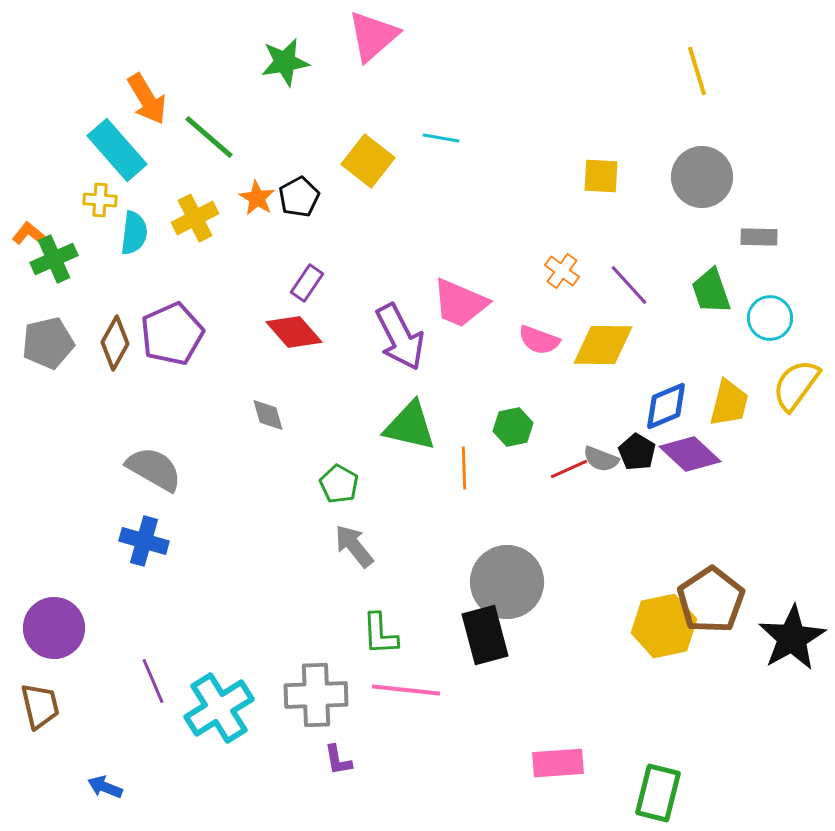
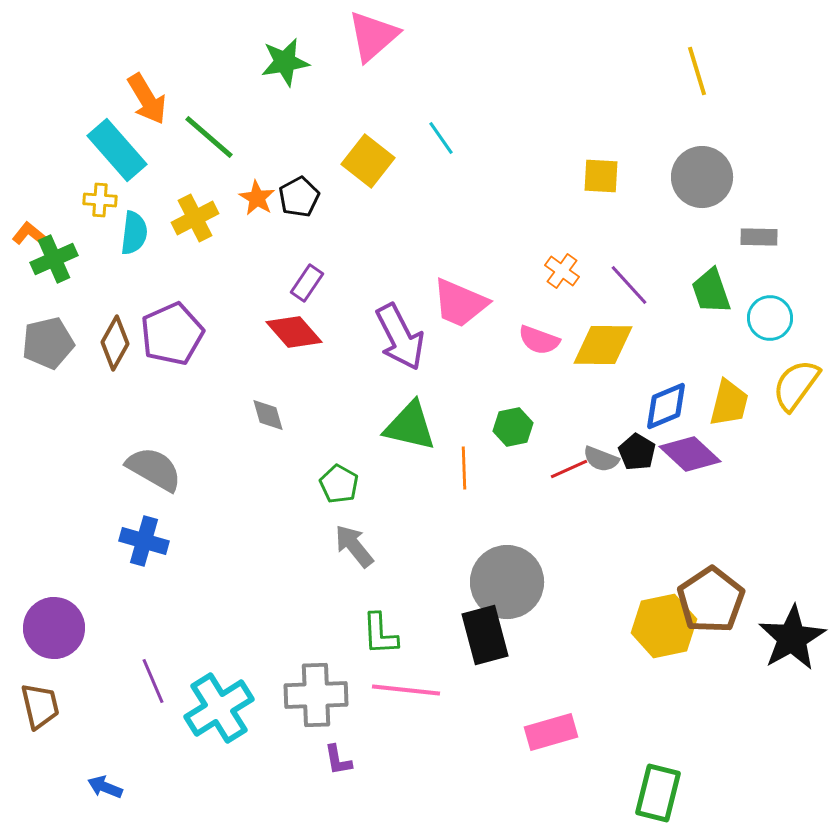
cyan line at (441, 138): rotated 45 degrees clockwise
pink rectangle at (558, 763): moved 7 px left, 31 px up; rotated 12 degrees counterclockwise
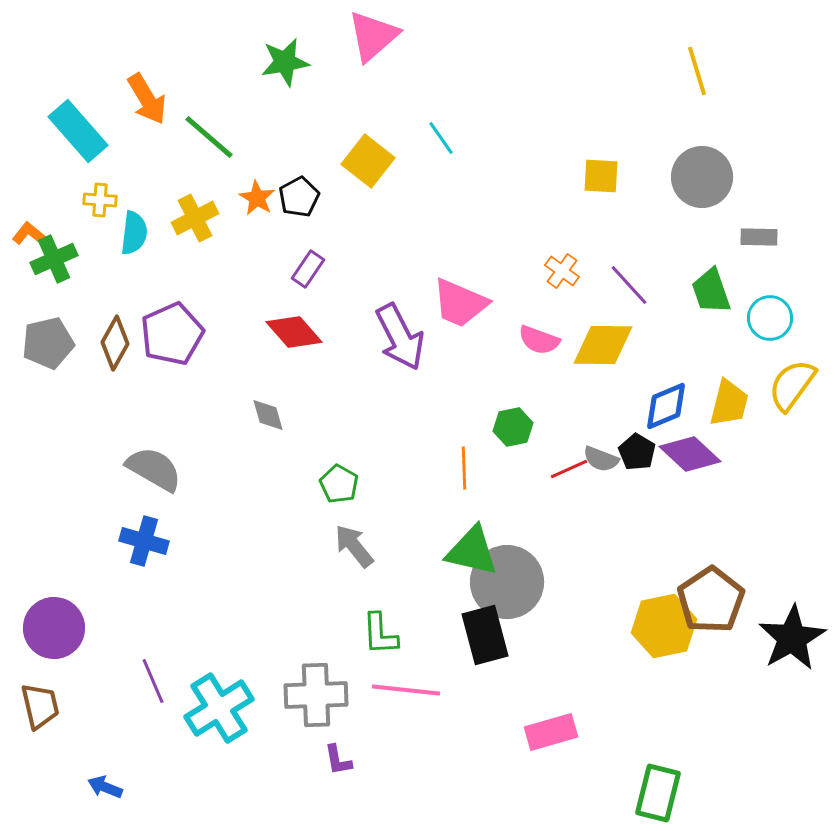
cyan rectangle at (117, 150): moved 39 px left, 19 px up
purple rectangle at (307, 283): moved 1 px right, 14 px up
yellow semicircle at (796, 385): moved 4 px left
green triangle at (410, 426): moved 62 px right, 125 px down
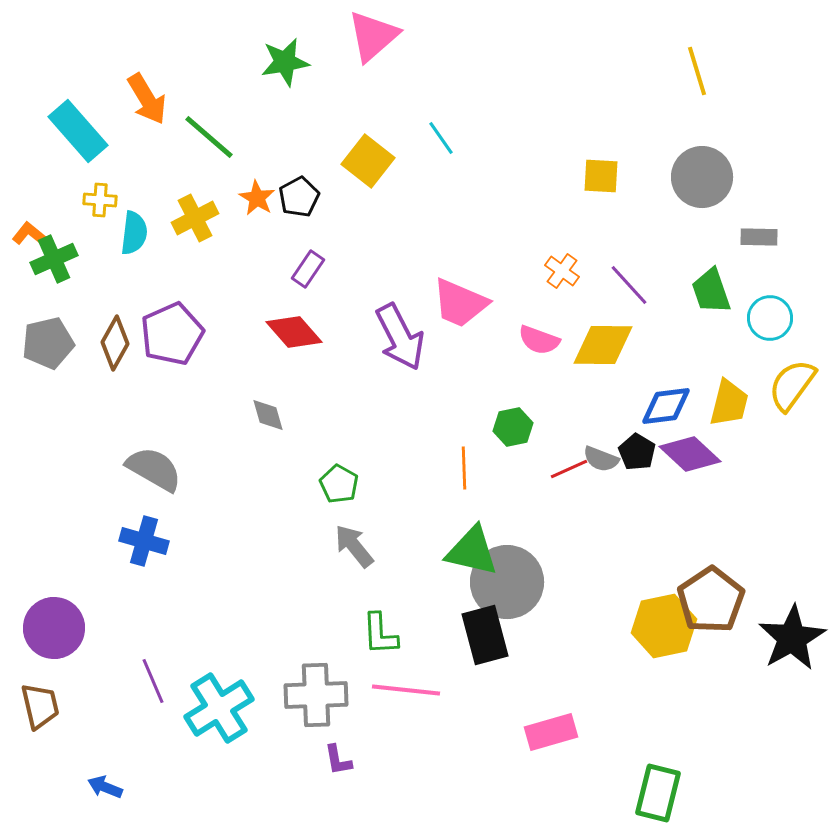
blue diamond at (666, 406): rotated 16 degrees clockwise
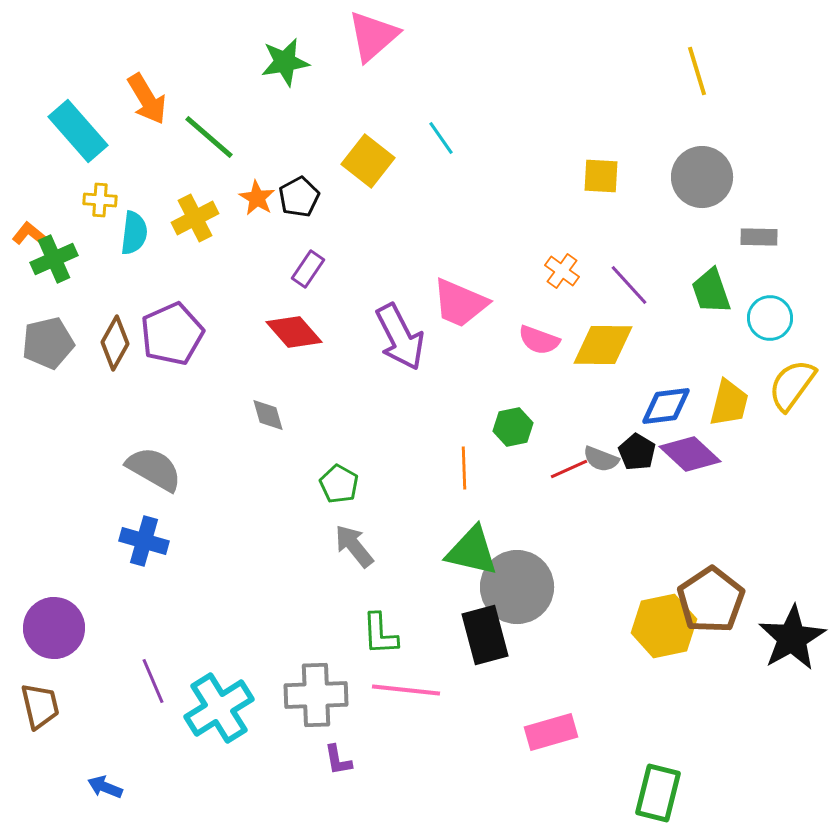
gray circle at (507, 582): moved 10 px right, 5 px down
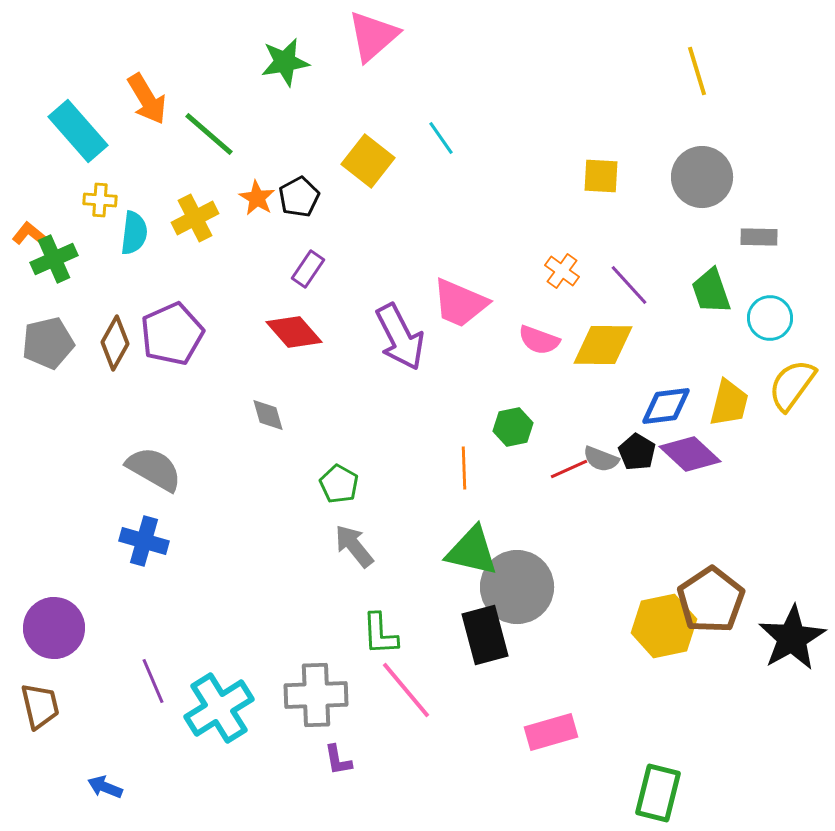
green line at (209, 137): moved 3 px up
pink line at (406, 690): rotated 44 degrees clockwise
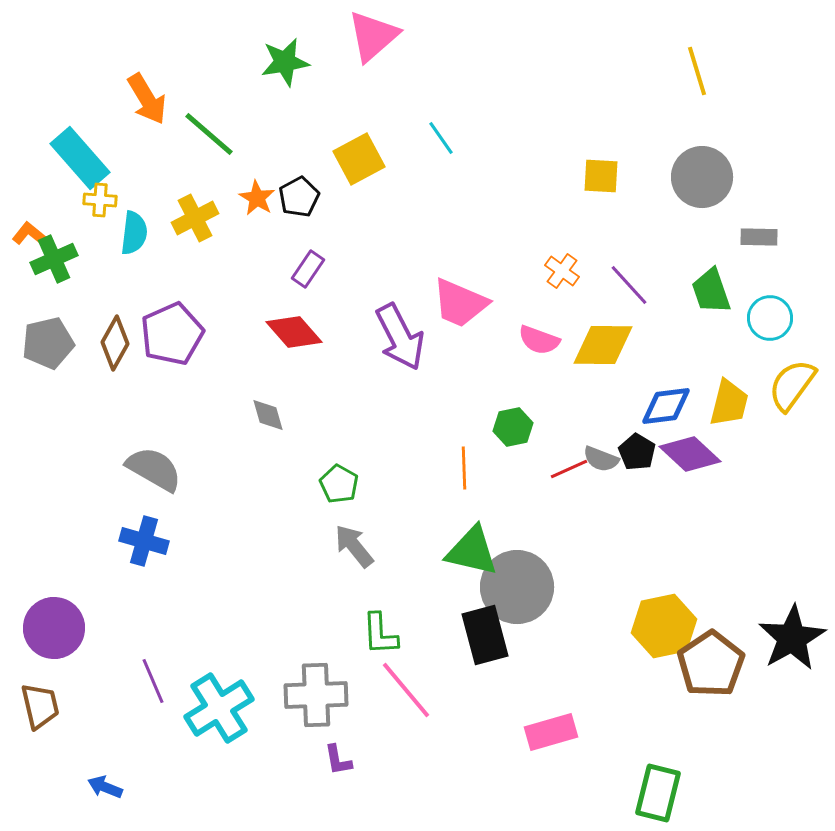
cyan rectangle at (78, 131): moved 2 px right, 27 px down
yellow square at (368, 161): moved 9 px left, 2 px up; rotated 24 degrees clockwise
brown pentagon at (711, 600): moved 64 px down
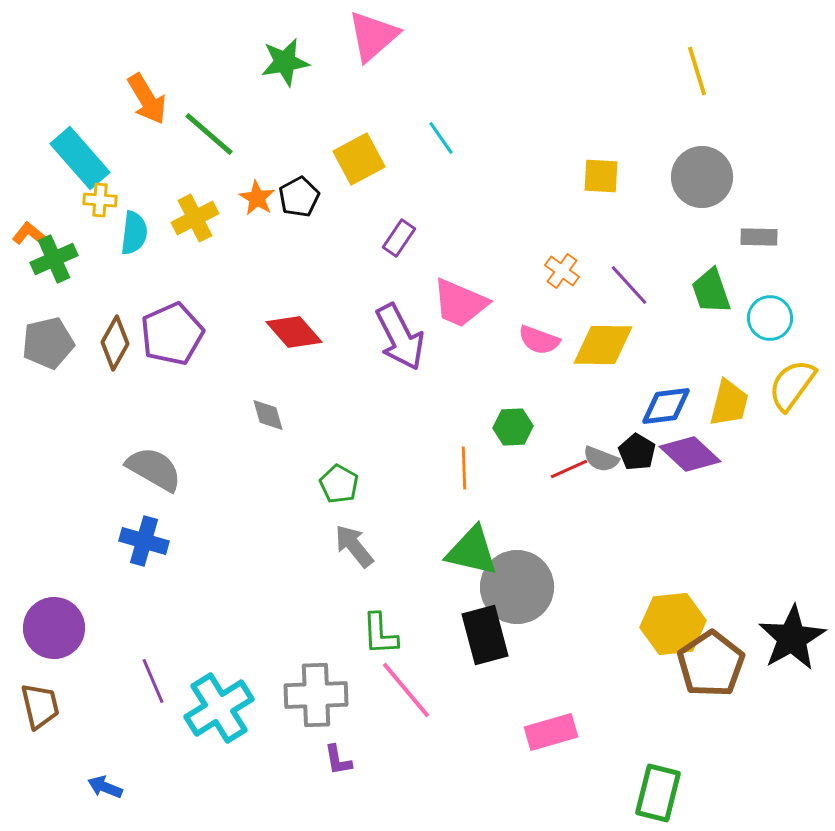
purple rectangle at (308, 269): moved 91 px right, 31 px up
green hexagon at (513, 427): rotated 9 degrees clockwise
yellow hexagon at (664, 626): moved 9 px right, 2 px up; rotated 6 degrees clockwise
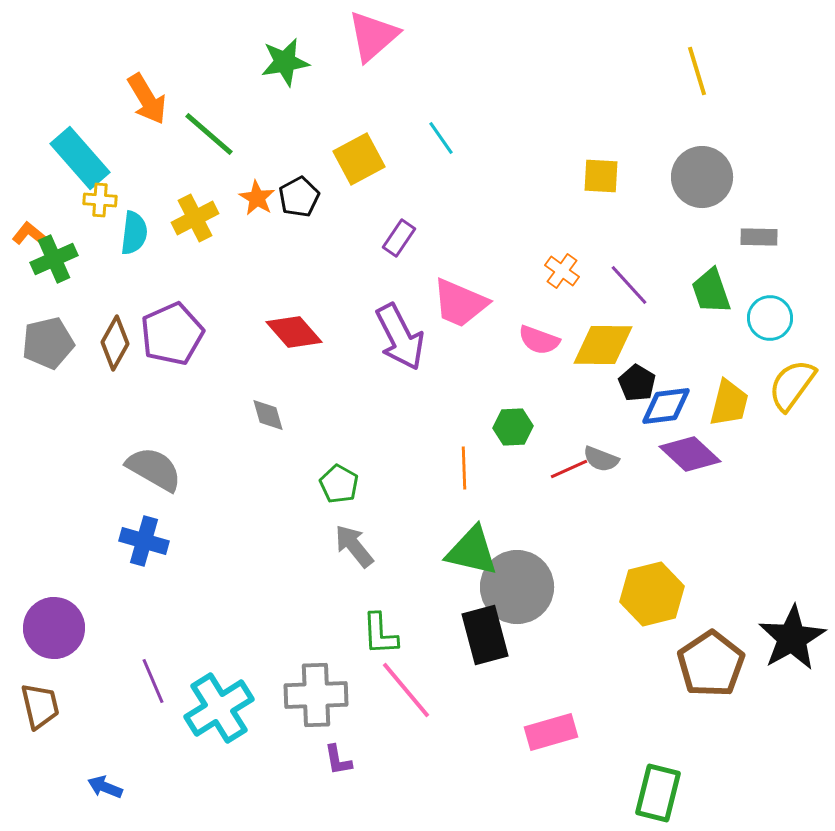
black pentagon at (637, 452): moved 69 px up
yellow hexagon at (673, 624): moved 21 px left, 30 px up; rotated 8 degrees counterclockwise
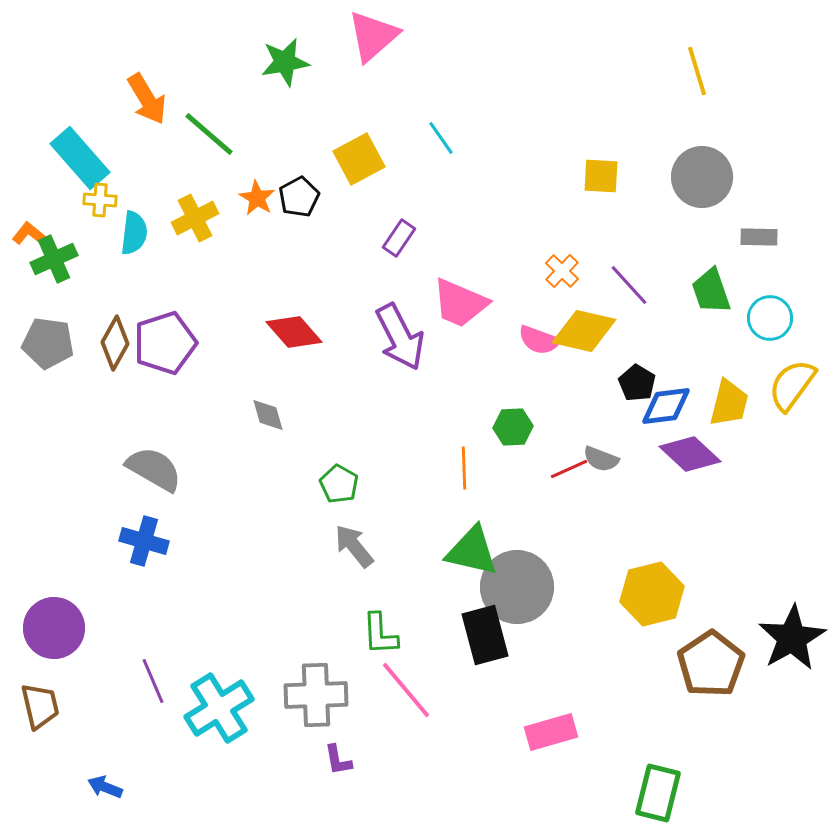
orange cross at (562, 271): rotated 8 degrees clockwise
purple pentagon at (172, 334): moved 7 px left, 9 px down; rotated 6 degrees clockwise
gray pentagon at (48, 343): rotated 21 degrees clockwise
yellow diamond at (603, 345): moved 19 px left, 14 px up; rotated 12 degrees clockwise
